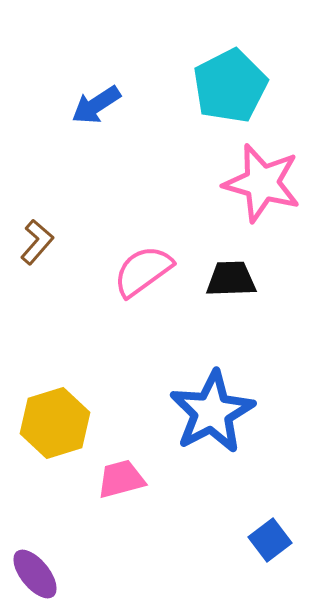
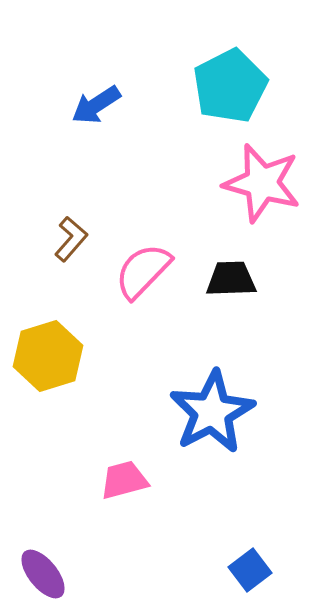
brown L-shape: moved 34 px right, 3 px up
pink semicircle: rotated 10 degrees counterclockwise
yellow hexagon: moved 7 px left, 67 px up
pink trapezoid: moved 3 px right, 1 px down
blue square: moved 20 px left, 30 px down
purple ellipse: moved 8 px right
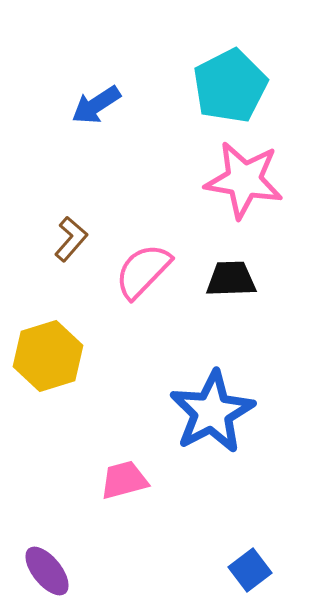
pink star: moved 18 px left, 3 px up; rotated 6 degrees counterclockwise
purple ellipse: moved 4 px right, 3 px up
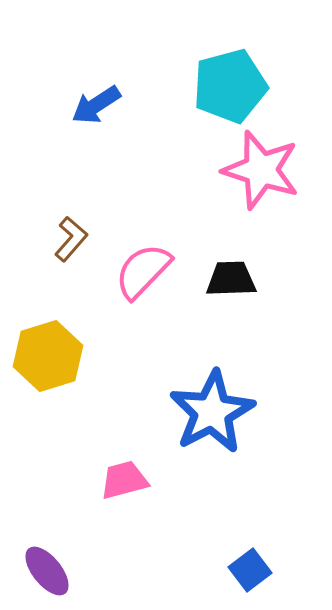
cyan pentagon: rotated 12 degrees clockwise
pink star: moved 17 px right, 10 px up; rotated 8 degrees clockwise
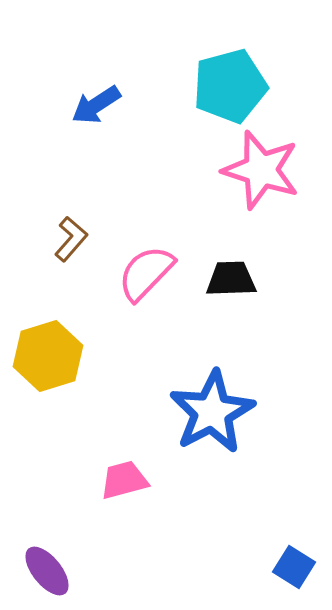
pink semicircle: moved 3 px right, 2 px down
blue square: moved 44 px right, 3 px up; rotated 21 degrees counterclockwise
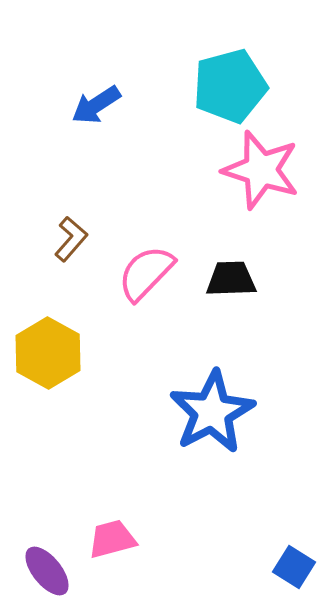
yellow hexagon: moved 3 px up; rotated 14 degrees counterclockwise
pink trapezoid: moved 12 px left, 59 px down
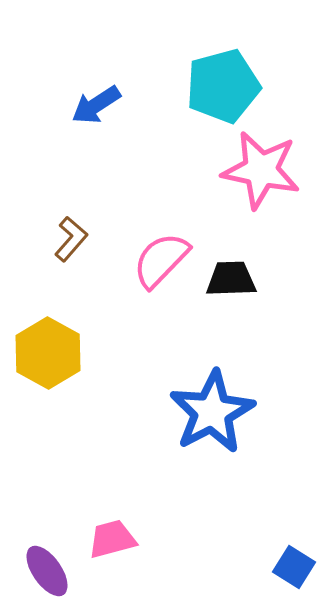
cyan pentagon: moved 7 px left
pink star: rotated 6 degrees counterclockwise
pink semicircle: moved 15 px right, 13 px up
purple ellipse: rotated 4 degrees clockwise
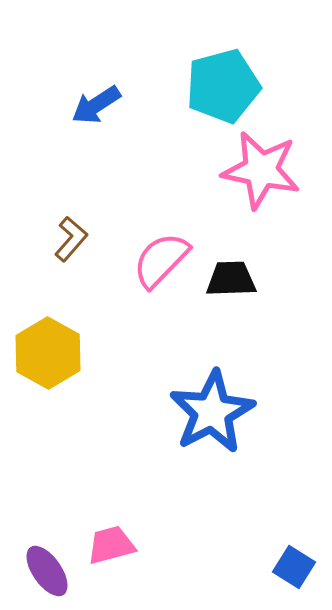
pink trapezoid: moved 1 px left, 6 px down
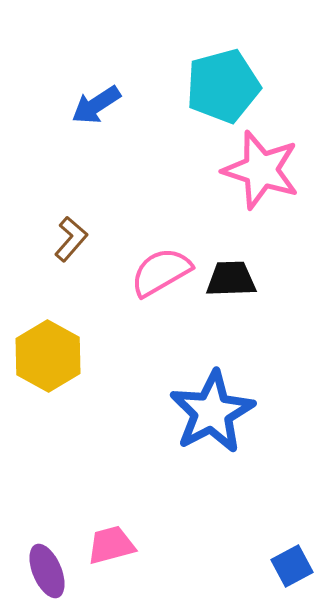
pink star: rotated 6 degrees clockwise
pink semicircle: moved 12 px down; rotated 16 degrees clockwise
yellow hexagon: moved 3 px down
blue square: moved 2 px left, 1 px up; rotated 30 degrees clockwise
purple ellipse: rotated 12 degrees clockwise
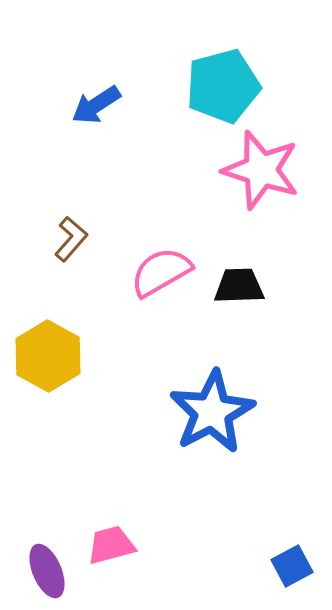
black trapezoid: moved 8 px right, 7 px down
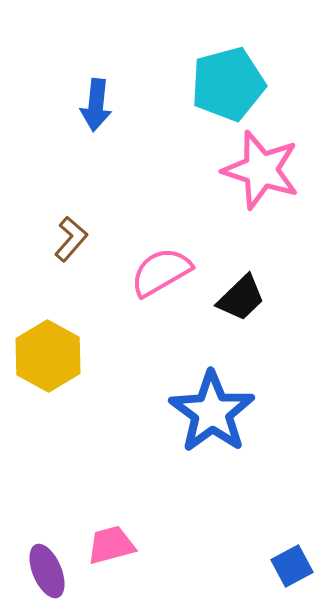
cyan pentagon: moved 5 px right, 2 px up
blue arrow: rotated 51 degrees counterclockwise
black trapezoid: moved 2 px right, 12 px down; rotated 138 degrees clockwise
blue star: rotated 8 degrees counterclockwise
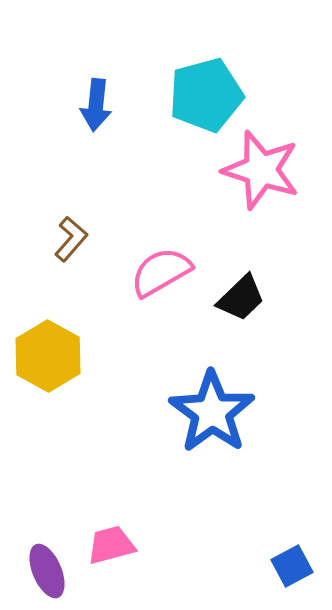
cyan pentagon: moved 22 px left, 11 px down
